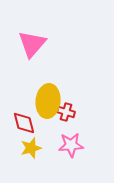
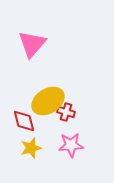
yellow ellipse: rotated 52 degrees clockwise
red diamond: moved 2 px up
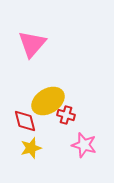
red cross: moved 3 px down
red diamond: moved 1 px right
pink star: moved 13 px right; rotated 20 degrees clockwise
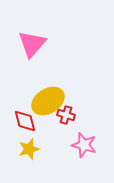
yellow star: moved 2 px left, 1 px down
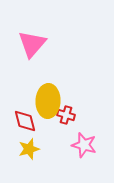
yellow ellipse: rotated 56 degrees counterclockwise
